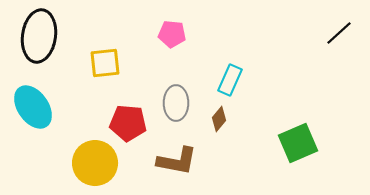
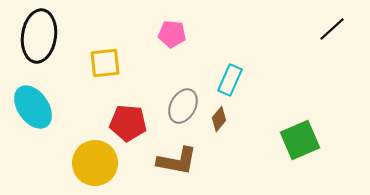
black line: moved 7 px left, 4 px up
gray ellipse: moved 7 px right, 3 px down; rotated 28 degrees clockwise
green square: moved 2 px right, 3 px up
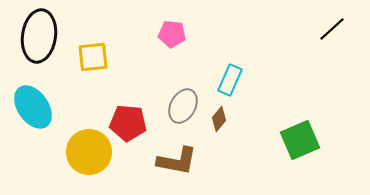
yellow square: moved 12 px left, 6 px up
yellow circle: moved 6 px left, 11 px up
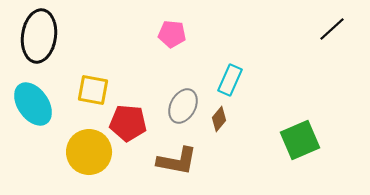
yellow square: moved 33 px down; rotated 16 degrees clockwise
cyan ellipse: moved 3 px up
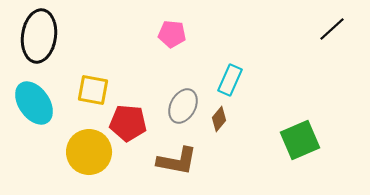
cyan ellipse: moved 1 px right, 1 px up
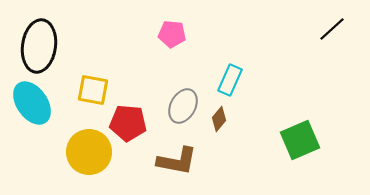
black ellipse: moved 10 px down
cyan ellipse: moved 2 px left
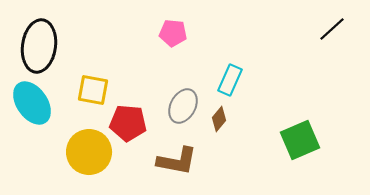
pink pentagon: moved 1 px right, 1 px up
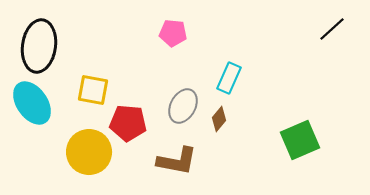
cyan rectangle: moved 1 px left, 2 px up
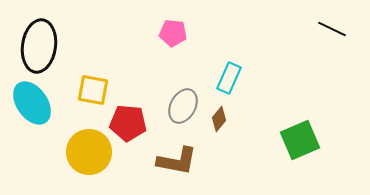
black line: rotated 68 degrees clockwise
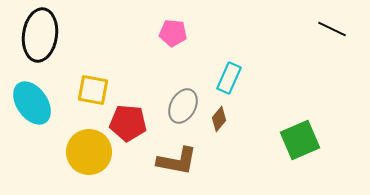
black ellipse: moved 1 px right, 11 px up
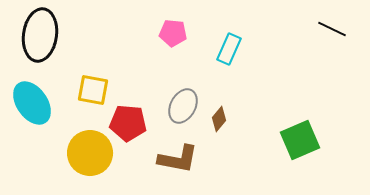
cyan rectangle: moved 29 px up
yellow circle: moved 1 px right, 1 px down
brown L-shape: moved 1 px right, 2 px up
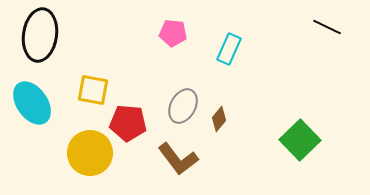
black line: moved 5 px left, 2 px up
green square: rotated 21 degrees counterclockwise
brown L-shape: rotated 42 degrees clockwise
